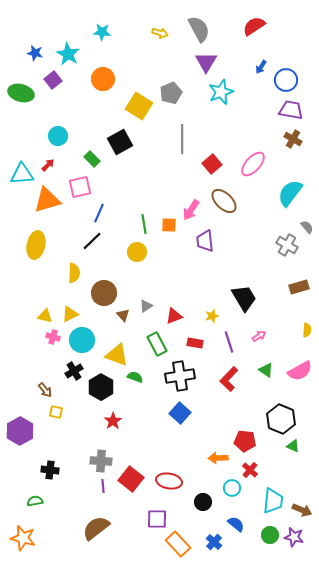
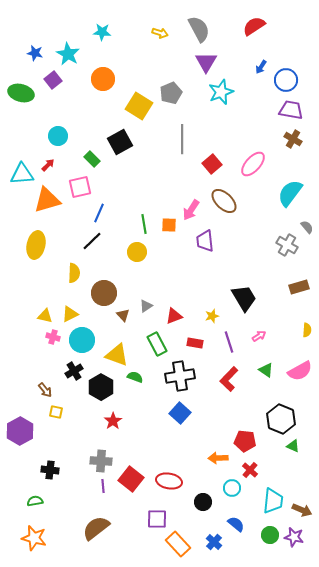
orange star at (23, 538): moved 11 px right
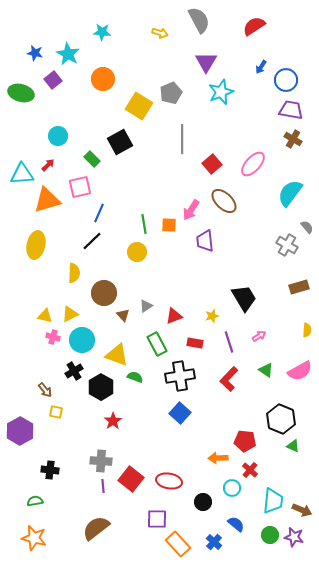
gray semicircle at (199, 29): moved 9 px up
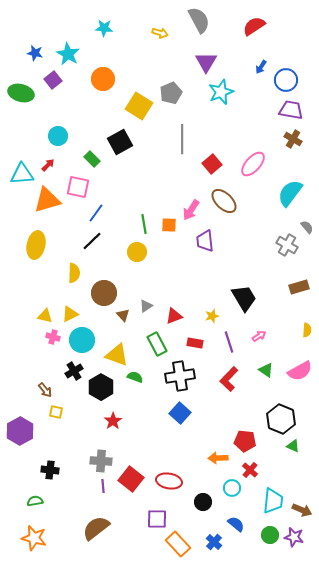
cyan star at (102, 32): moved 2 px right, 4 px up
pink square at (80, 187): moved 2 px left; rotated 25 degrees clockwise
blue line at (99, 213): moved 3 px left; rotated 12 degrees clockwise
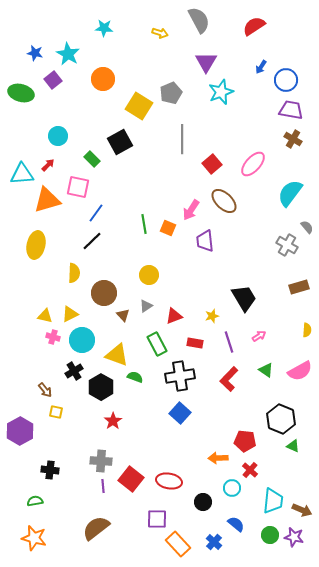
orange square at (169, 225): moved 1 px left, 3 px down; rotated 21 degrees clockwise
yellow circle at (137, 252): moved 12 px right, 23 px down
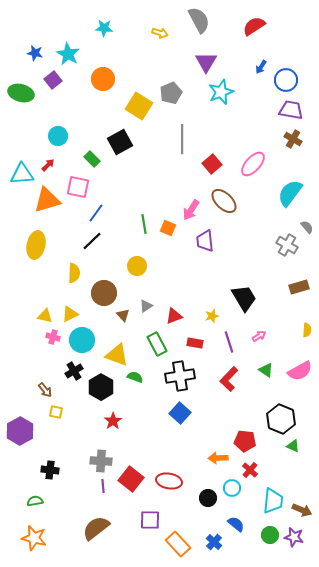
yellow circle at (149, 275): moved 12 px left, 9 px up
black circle at (203, 502): moved 5 px right, 4 px up
purple square at (157, 519): moved 7 px left, 1 px down
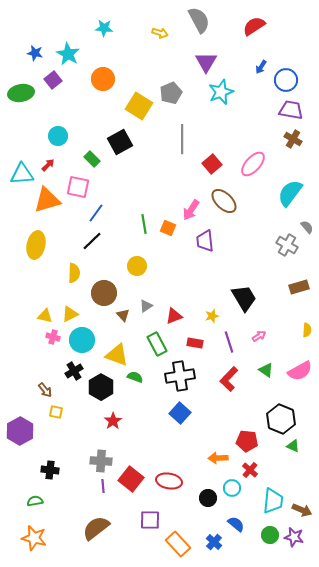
green ellipse at (21, 93): rotated 25 degrees counterclockwise
red pentagon at (245, 441): moved 2 px right
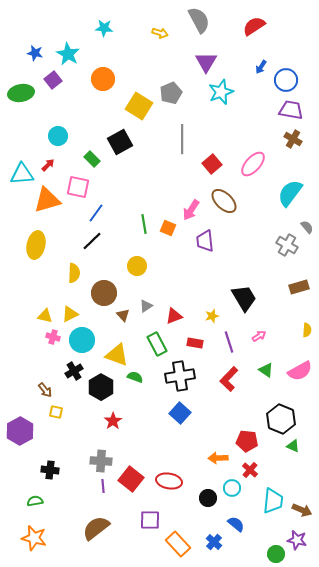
green circle at (270, 535): moved 6 px right, 19 px down
purple star at (294, 537): moved 3 px right, 3 px down
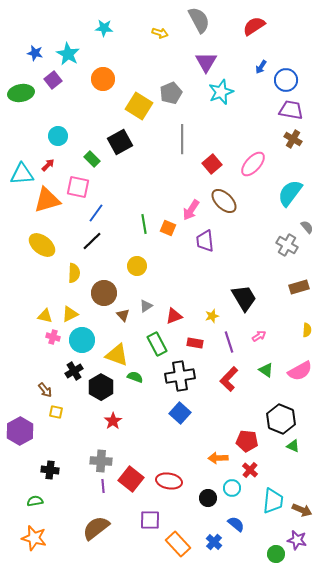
yellow ellipse at (36, 245): moved 6 px right; rotated 64 degrees counterclockwise
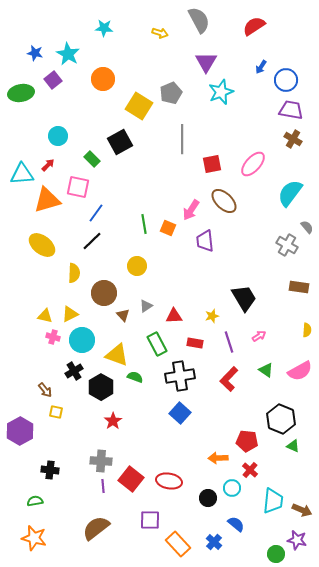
red square at (212, 164): rotated 30 degrees clockwise
brown rectangle at (299, 287): rotated 24 degrees clockwise
red triangle at (174, 316): rotated 18 degrees clockwise
